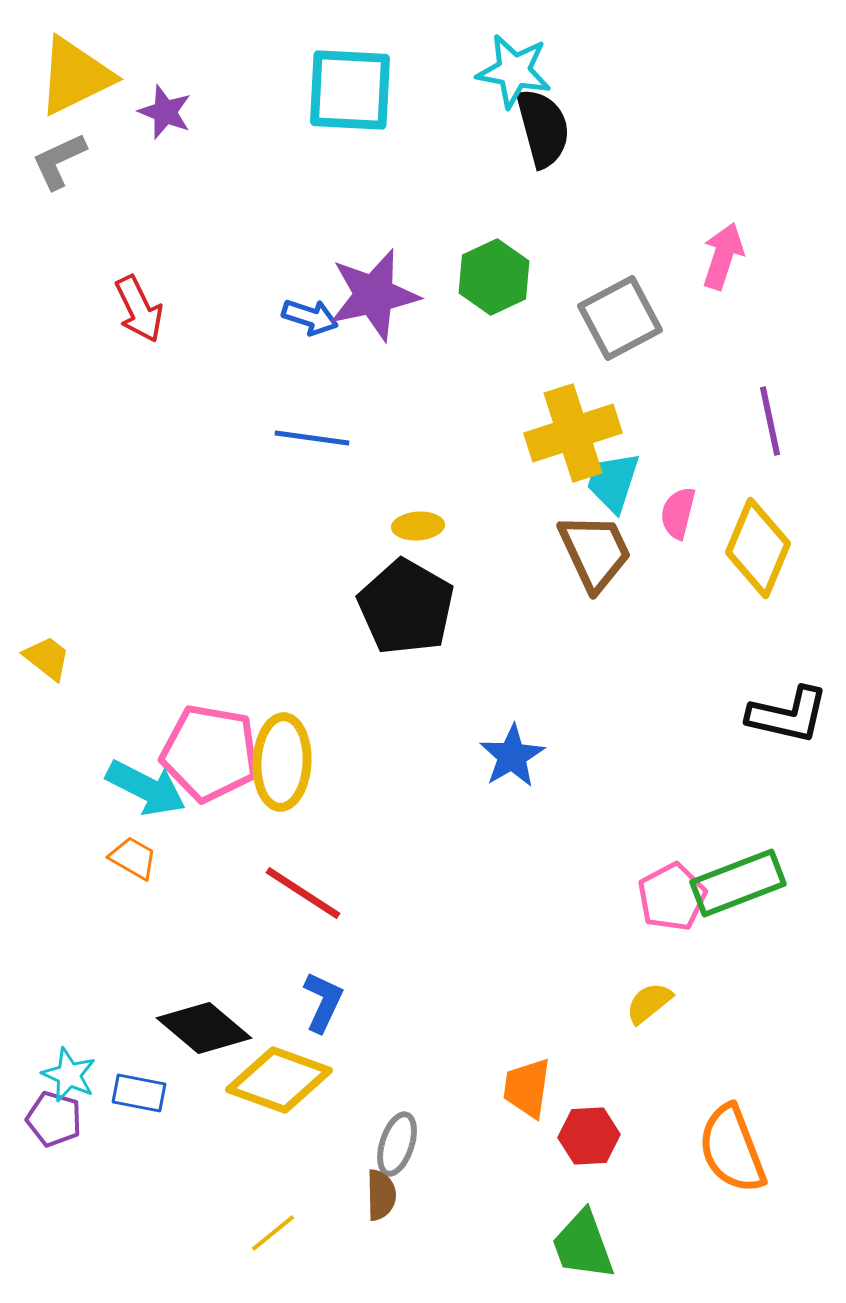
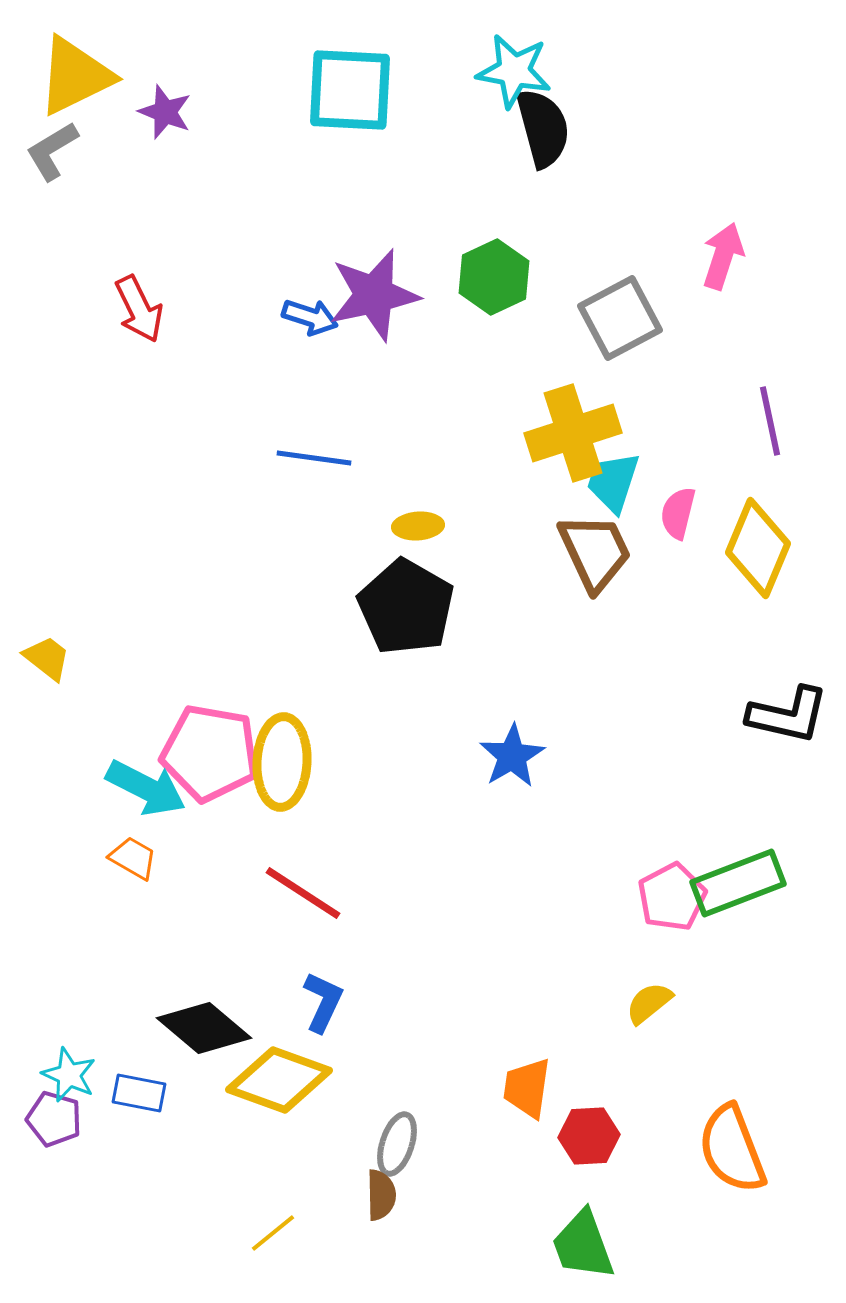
gray L-shape at (59, 161): moved 7 px left, 10 px up; rotated 6 degrees counterclockwise
blue line at (312, 438): moved 2 px right, 20 px down
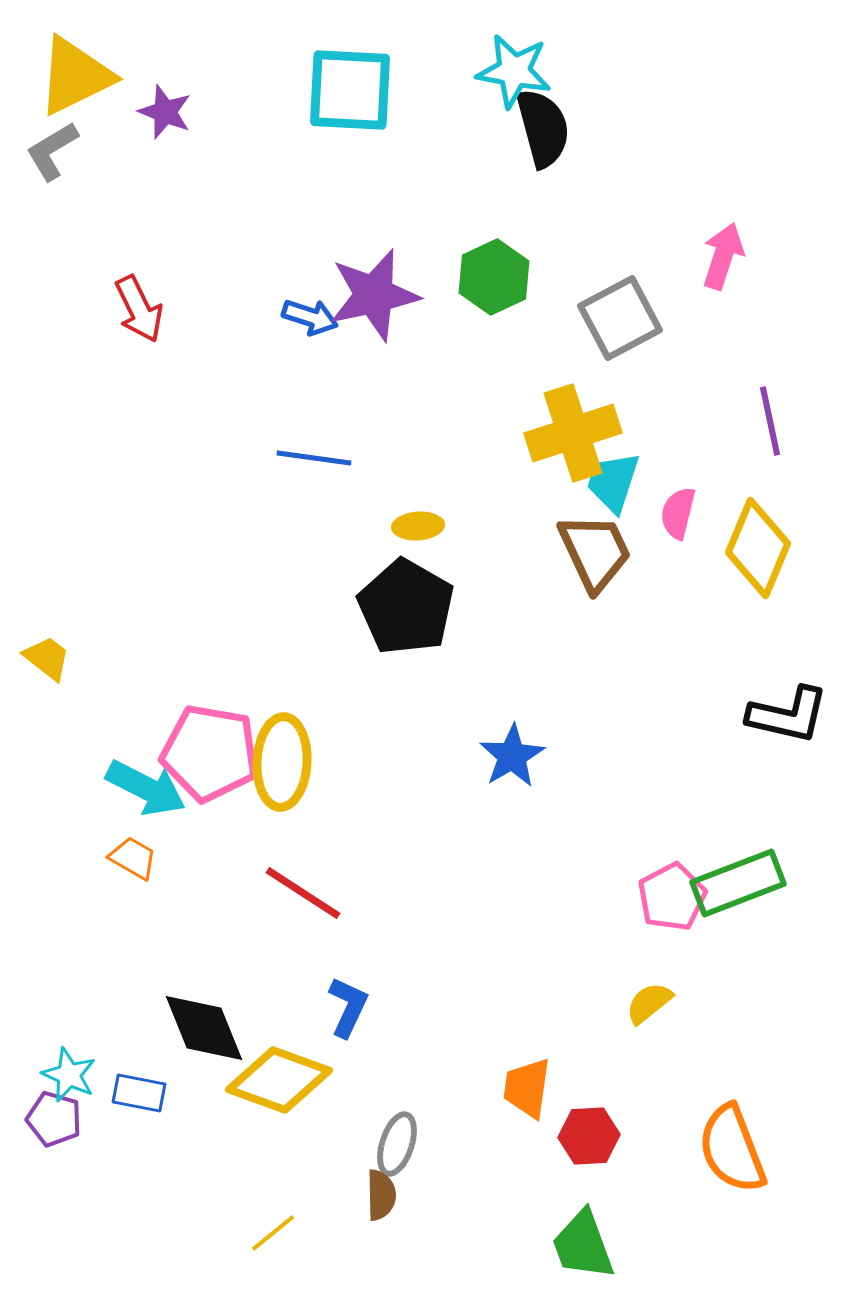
blue L-shape at (323, 1002): moved 25 px right, 5 px down
black diamond at (204, 1028): rotated 28 degrees clockwise
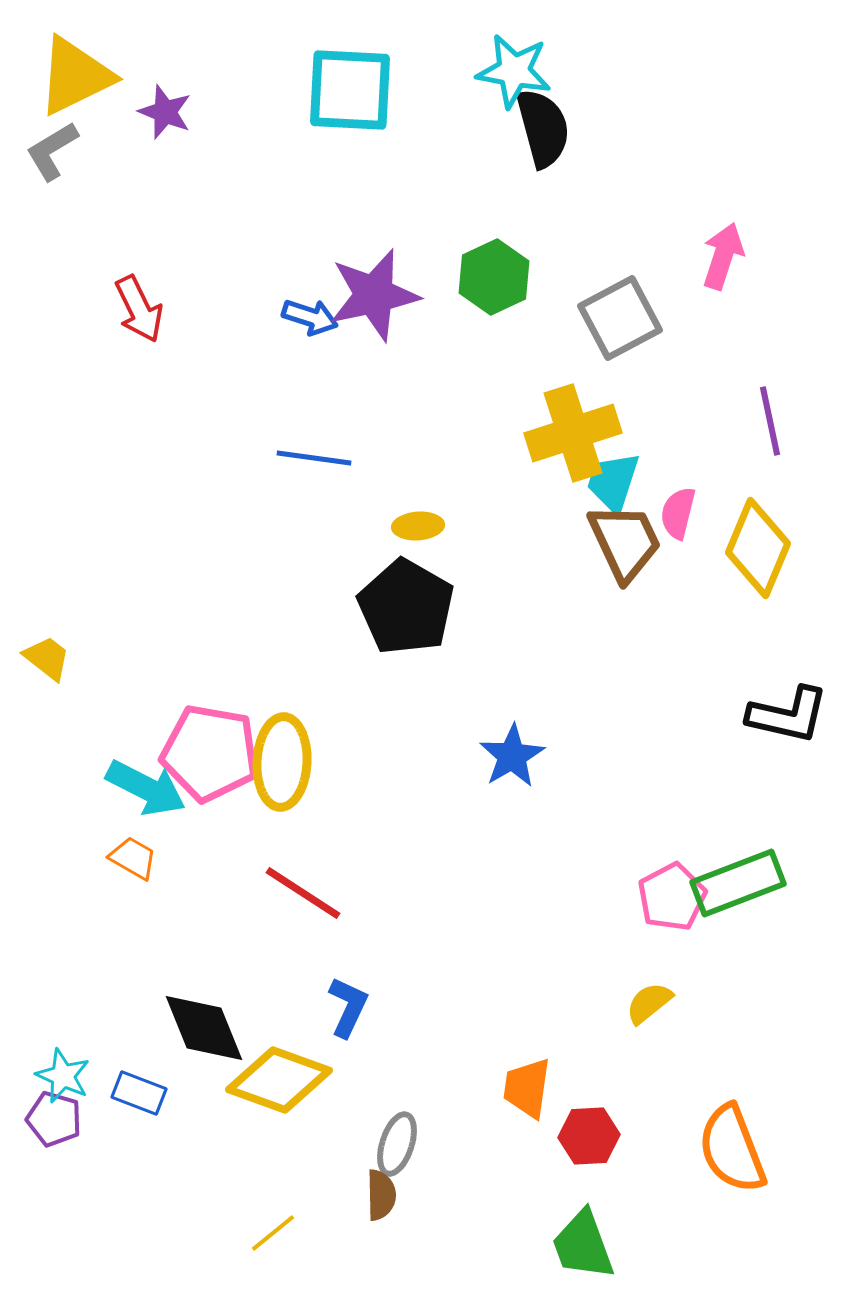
brown trapezoid at (595, 552): moved 30 px right, 10 px up
cyan star at (69, 1075): moved 6 px left, 1 px down
blue rectangle at (139, 1093): rotated 10 degrees clockwise
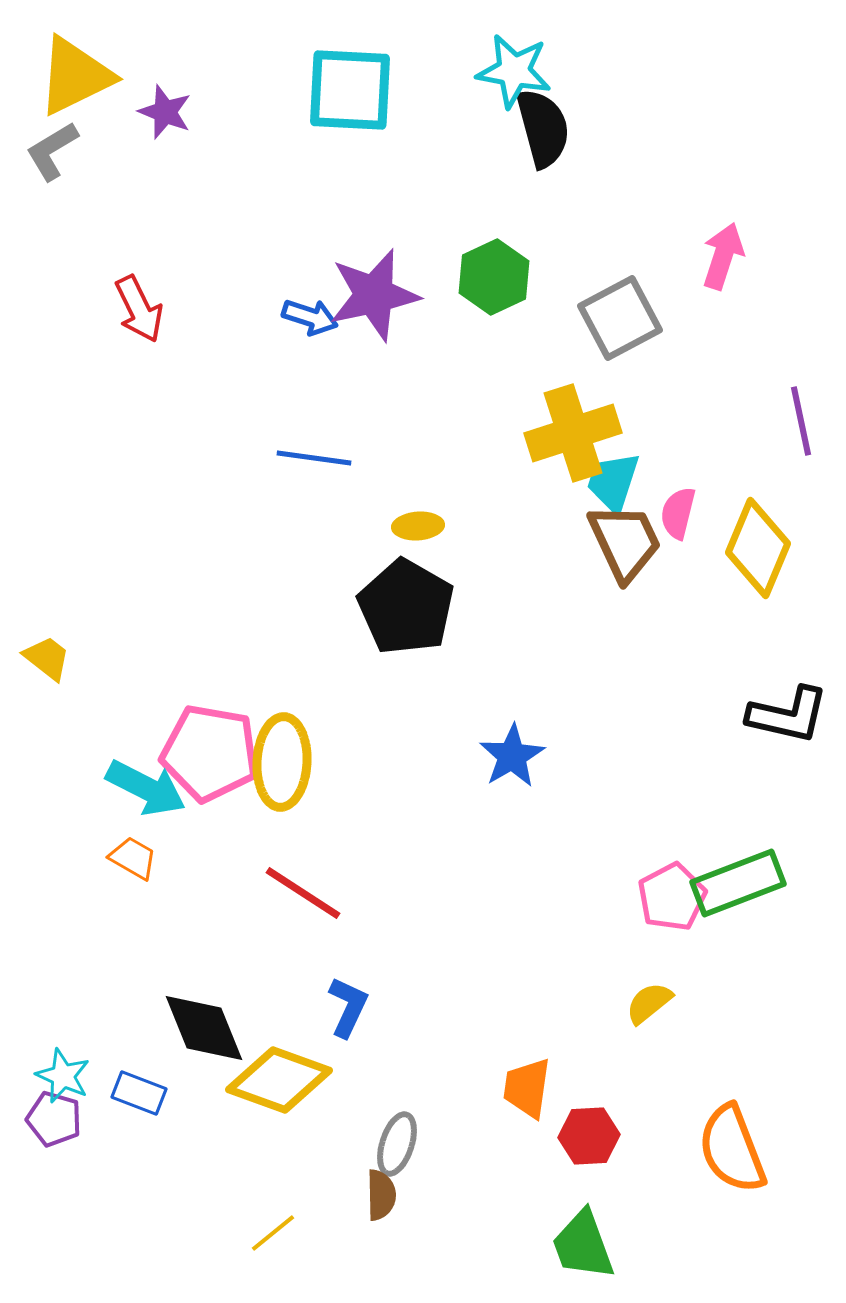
purple line at (770, 421): moved 31 px right
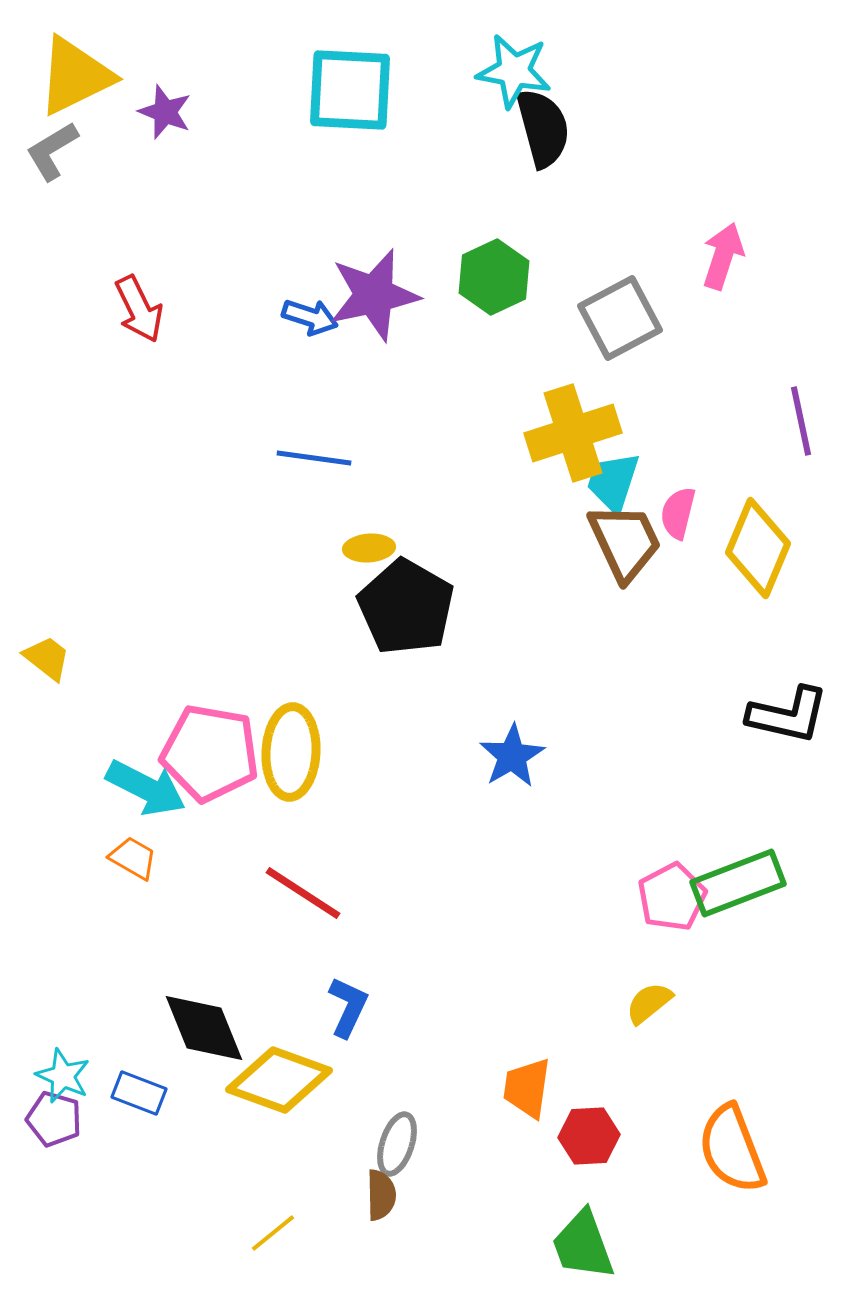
yellow ellipse at (418, 526): moved 49 px left, 22 px down
yellow ellipse at (282, 762): moved 9 px right, 10 px up
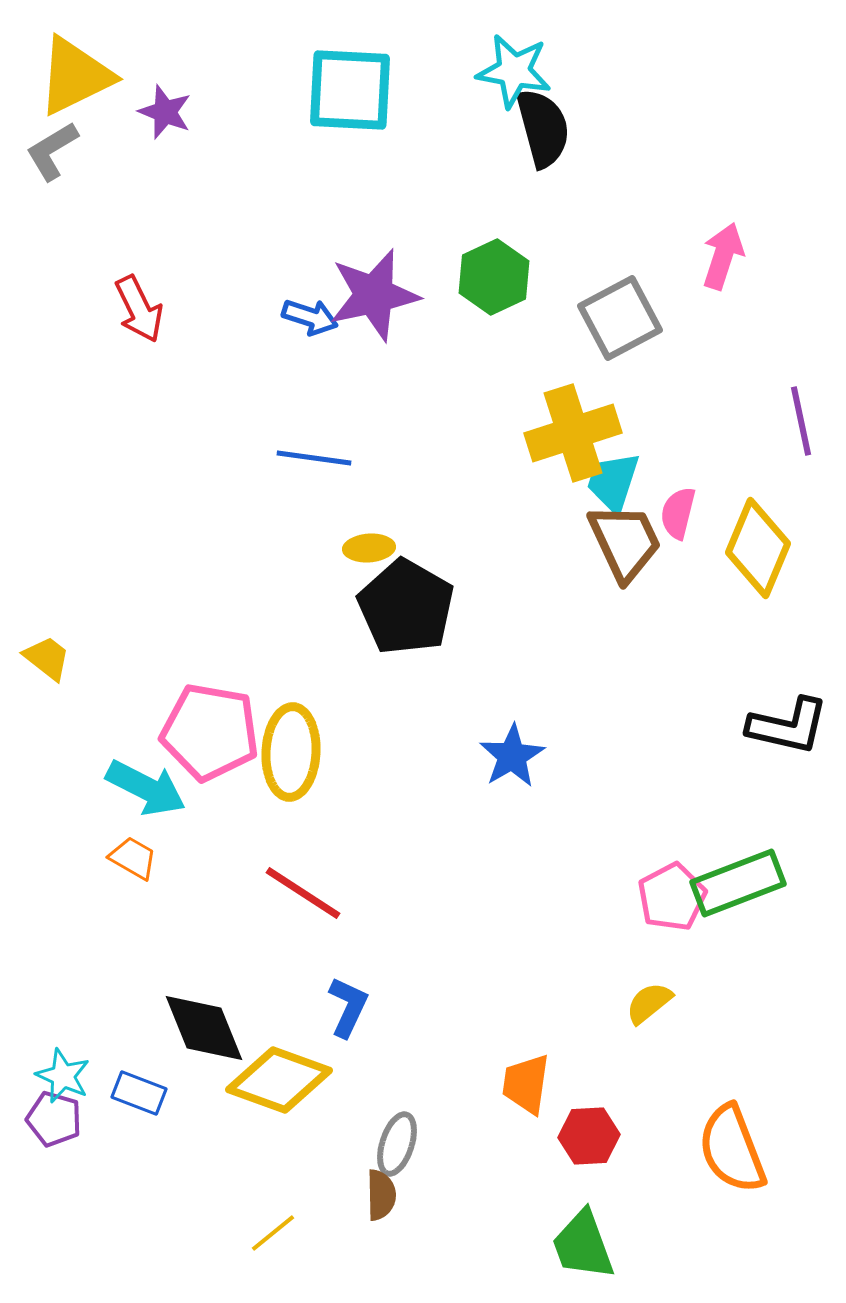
black L-shape at (788, 715): moved 11 px down
pink pentagon at (210, 753): moved 21 px up
orange trapezoid at (527, 1088): moved 1 px left, 4 px up
